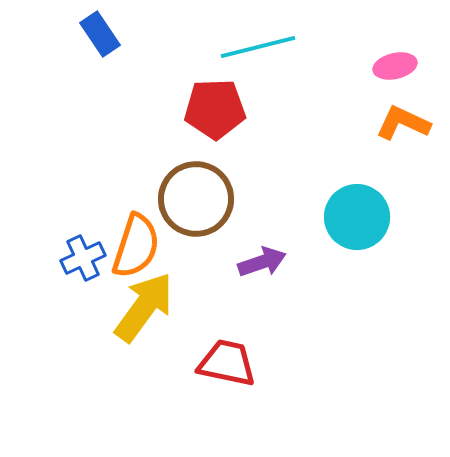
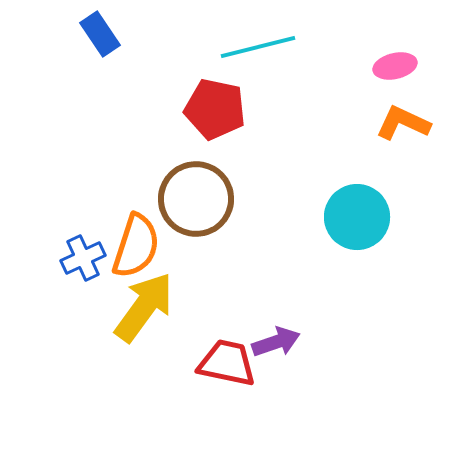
red pentagon: rotated 14 degrees clockwise
purple arrow: moved 14 px right, 80 px down
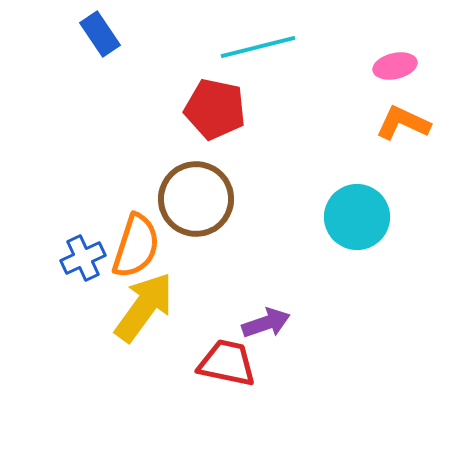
purple arrow: moved 10 px left, 19 px up
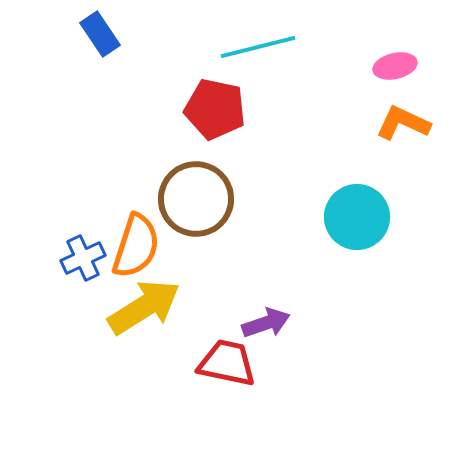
yellow arrow: rotated 22 degrees clockwise
